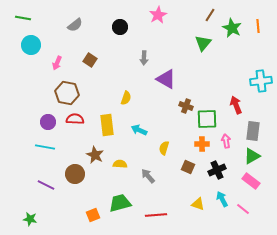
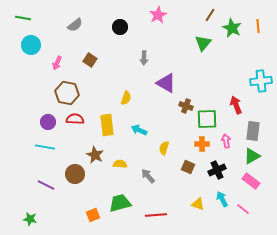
purple triangle at (166, 79): moved 4 px down
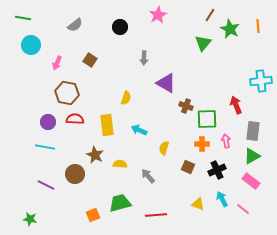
green star at (232, 28): moved 2 px left, 1 px down
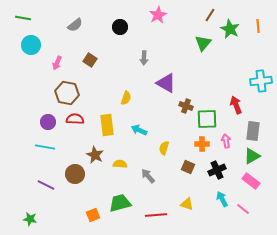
yellow triangle at (198, 204): moved 11 px left
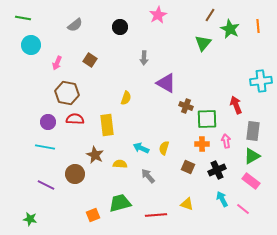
cyan arrow at (139, 130): moved 2 px right, 18 px down
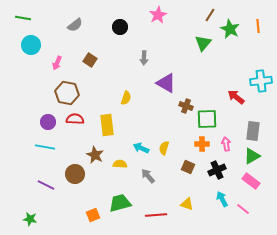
red arrow at (236, 105): moved 8 px up; rotated 30 degrees counterclockwise
pink arrow at (226, 141): moved 3 px down
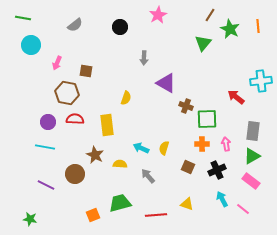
brown square at (90, 60): moved 4 px left, 11 px down; rotated 24 degrees counterclockwise
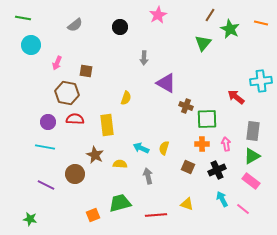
orange line at (258, 26): moved 3 px right, 3 px up; rotated 72 degrees counterclockwise
gray arrow at (148, 176): rotated 28 degrees clockwise
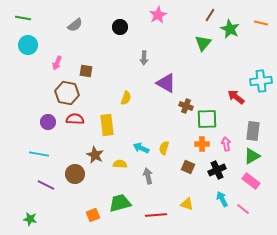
cyan circle at (31, 45): moved 3 px left
cyan line at (45, 147): moved 6 px left, 7 px down
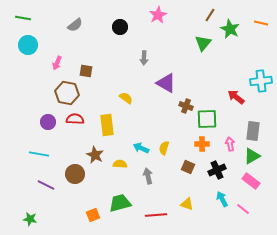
yellow semicircle at (126, 98): rotated 72 degrees counterclockwise
pink arrow at (226, 144): moved 4 px right
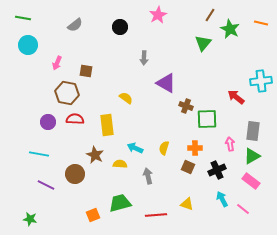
orange cross at (202, 144): moved 7 px left, 4 px down
cyan arrow at (141, 148): moved 6 px left
